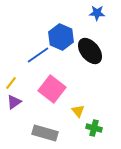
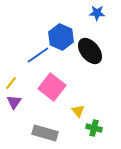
pink square: moved 2 px up
purple triangle: rotated 21 degrees counterclockwise
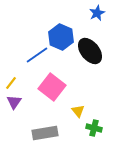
blue star: rotated 28 degrees counterclockwise
blue line: moved 1 px left
gray rectangle: rotated 25 degrees counterclockwise
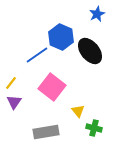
blue star: moved 1 px down
gray rectangle: moved 1 px right, 1 px up
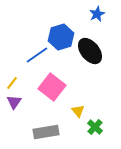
blue hexagon: rotated 20 degrees clockwise
yellow line: moved 1 px right
green cross: moved 1 px right, 1 px up; rotated 28 degrees clockwise
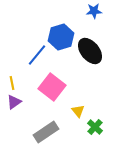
blue star: moved 3 px left, 3 px up; rotated 21 degrees clockwise
blue line: rotated 15 degrees counterclockwise
yellow line: rotated 48 degrees counterclockwise
purple triangle: rotated 21 degrees clockwise
gray rectangle: rotated 25 degrees counterclockwise
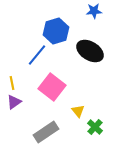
blue hexagon: moved 5 px left, 6 px up
black ellipse: rotated 20 degrees counterclockwise
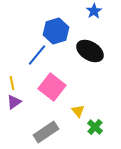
blue star: rotated 28 degrees counterclockwise
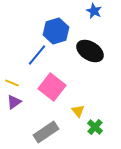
blue star: rotated 14 degrees counterclockwise
yellow line: rotated 56 degrees counterclockwise
